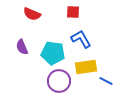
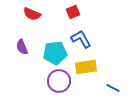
red square: rotated 24 degrees counterclockwise
cyan pentagon: moved 2 px right; rotated 15 degrees counterclockwise
blue line: moved 7 px right, 7 px down
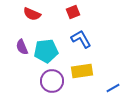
cyan pentagon: moved 9 px left, 2 px up
yellow rectangle: moved 4 px left, 4 px down
purple circle: moved 7 px left
blue line: rotated 56 degrees counterclockwise
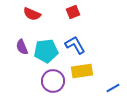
blue L-shape: moved 6 px left, 6 px down
purple circle: moved 1 px right
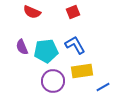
red semicircle: moved 2 px up
blue line: moved 10 px left, 1 px up
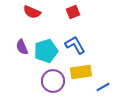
cyan pentagon: rotated 10 degrees counterclockwise
yellow rectangle: moved 1 px left, 1 px down
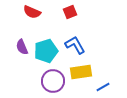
red square: moved 3 px left
